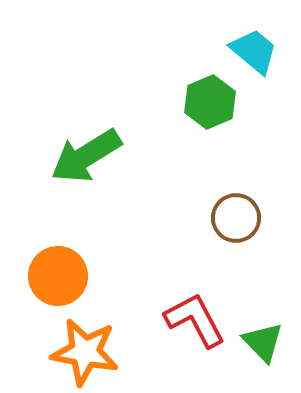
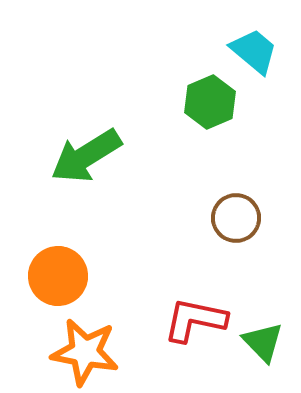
red L-shape: rotated 50 degrees counterclockwise
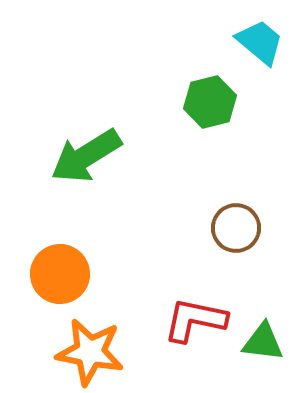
cyan trapezoid: moved 6 px right, 9 px up
green hexagon: rotated 9 degrees clockwise
brown circle: moved 10 px down
orange circle: moved 2 px right, 2 px up
green triangle: rotated 39 degrees counterclockwise
orange star: moved 5 px right
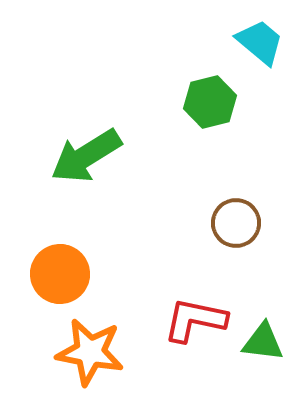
brown circle: moved 5 px up
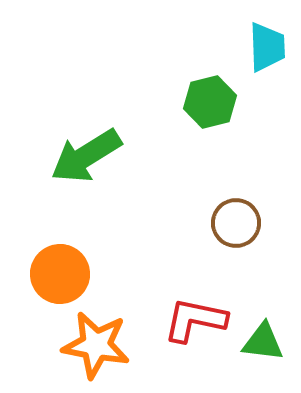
cyan trapezoid: moved 7 px right, 5 px down; rotated 48 degrees clockwise
orange star: moved 6 px right, 7 px up
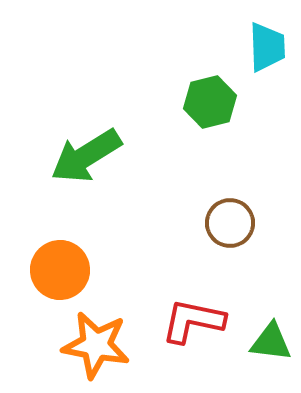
brown circle: moved 6 px left
orange circle: moved 4 px up
red L-shape: moved 2 px left, 1 px down
green triangle: moved 8 px right
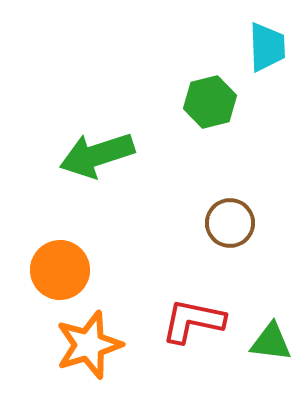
green arrow: moved 11 px right, 1 px up; rotated 14 degrees clockwise
orange star: moved 7 px left; rotated 28 degrees counterclockwise
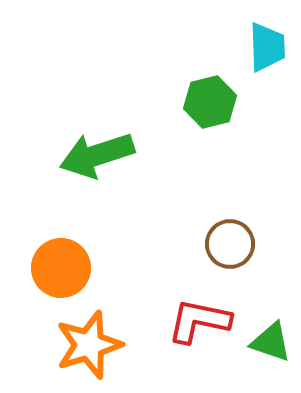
brown circle: moved 21 px down
orange circle: moved 1 px right, 2 px up
red L-shape: moved 6 px right
green triangle: rotated 12 degrees clockwise
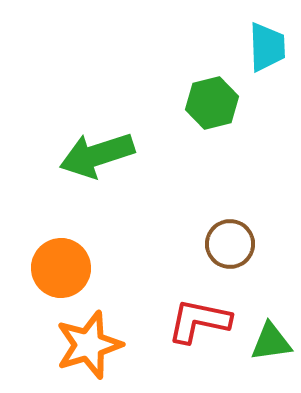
green hexagon: moved 2 px right, 1 px down
green triangle: rotated 27 degrees counterclockwise
